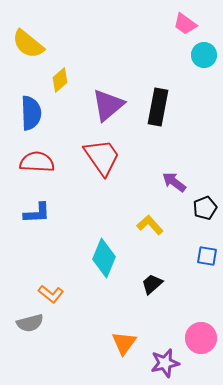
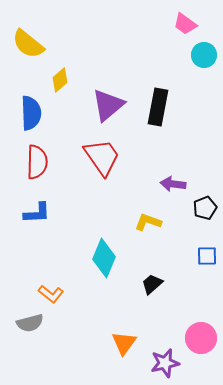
red semicircle: rotated 88 degrees clockwise
purple arrow: moved 1 px left, 2 px down; rotated 30 degrees counterclockwise
yellow L-shape: moved 2 px left, 3 px up; rotated 28 degrees counterclockwise
blue square: rotated 10 degrees counterclockwise
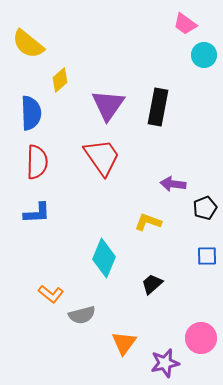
purple triangle: rotated 15 degrees counterclockwise
gray semicircle: moved 52 px right, 8 px up
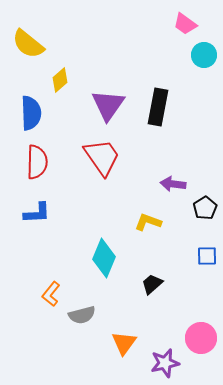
black pentagon: rotated 10 degrees counterclockwise
orange L-shape: rotated 90 degrees clockwise
